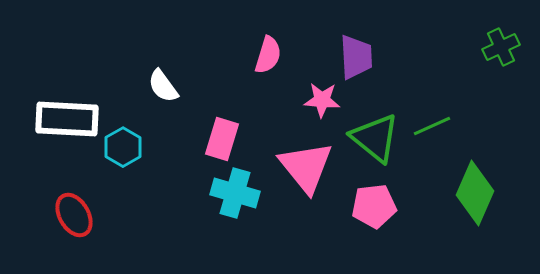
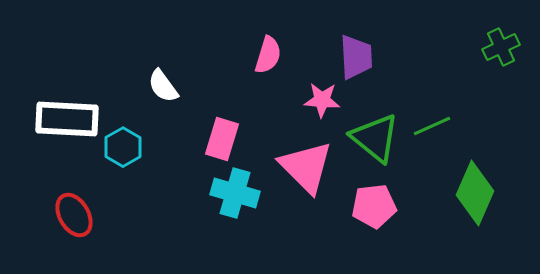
pink triangle: rotated 6 degrees counterclockwise
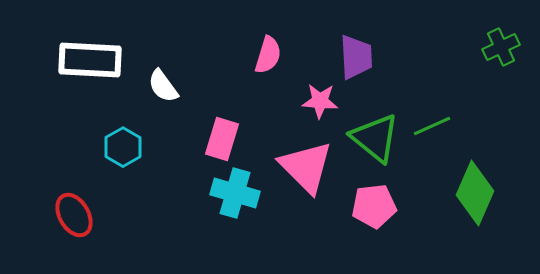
pink star: moved 2 px left, 1 px down
white rectangle: moved 23 px right, 59 px up
